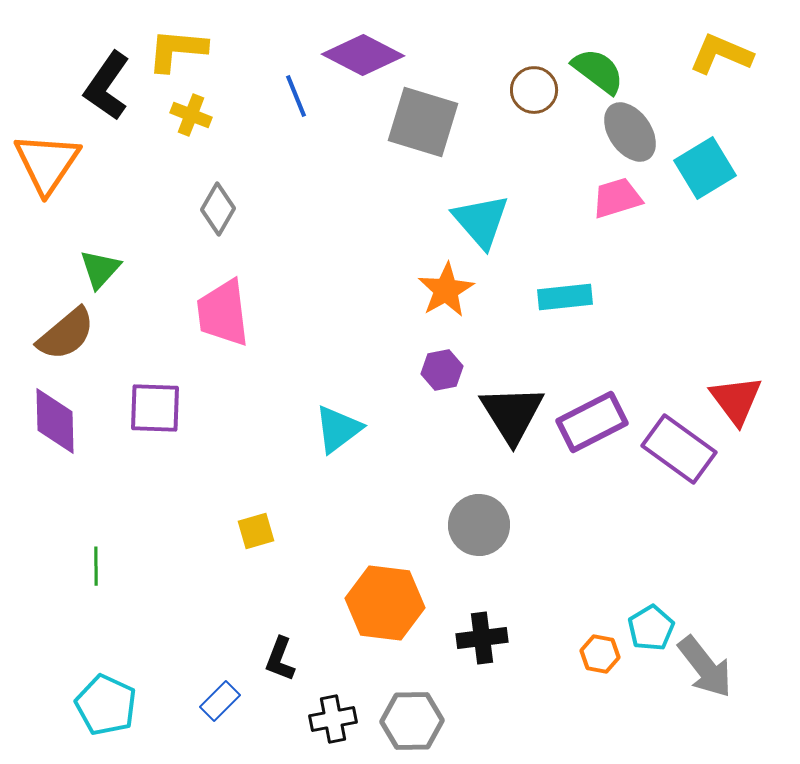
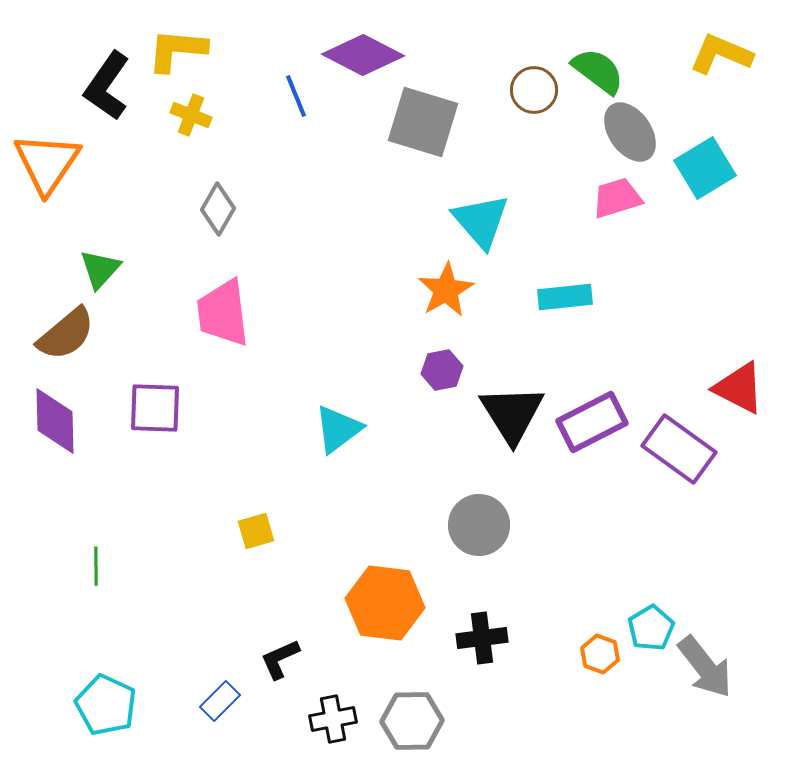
red triangle at (736, 400): moved 3 px right, 12 px up; rotated 26 degrees counterclockwise
orange hexagon at (600, 654): rotated 9 degrees clockwise
black L-shape at (280, 659): rotated 45 degrees clockwise
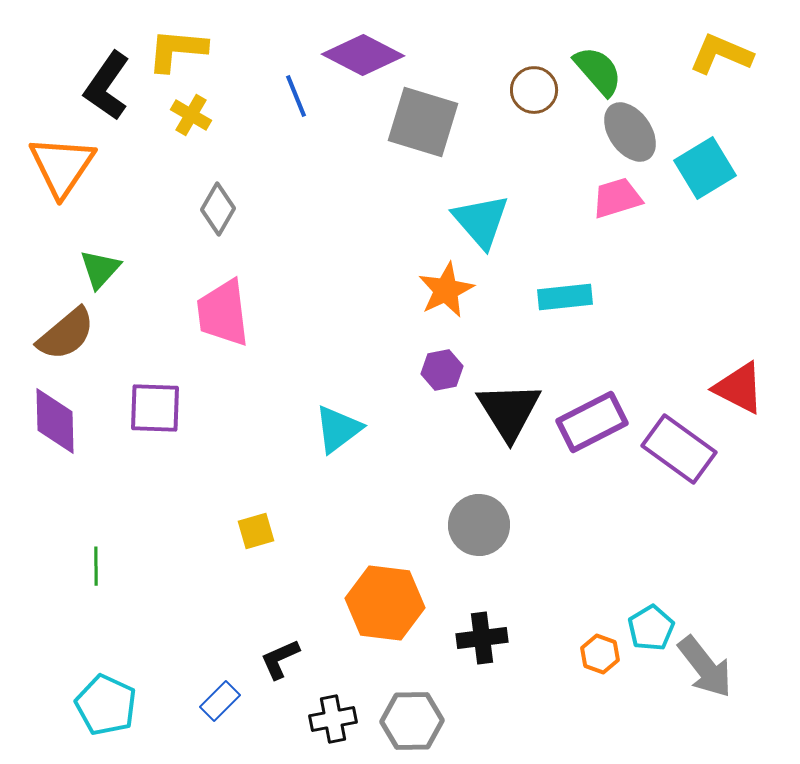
green semicircle at (598, 71): rotated 12 degrees clockwise
yellow cross at (191, 115): rotated 9 degrees clockwise
orange triangle at (47, 163): moved 15 px right, 3 px down
orange star at (446, 290): rotated 4 degrees clockwise
black triangle at (512, 414): moved 3 px left, 3 px up
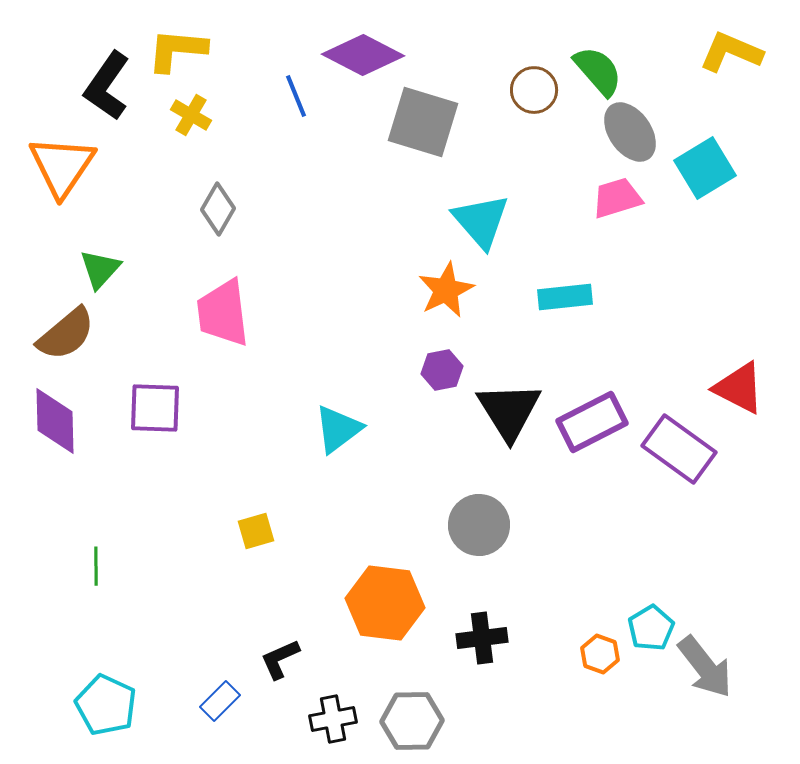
yellow L-shape at (721, 54): moved 10 px right, 2 px up
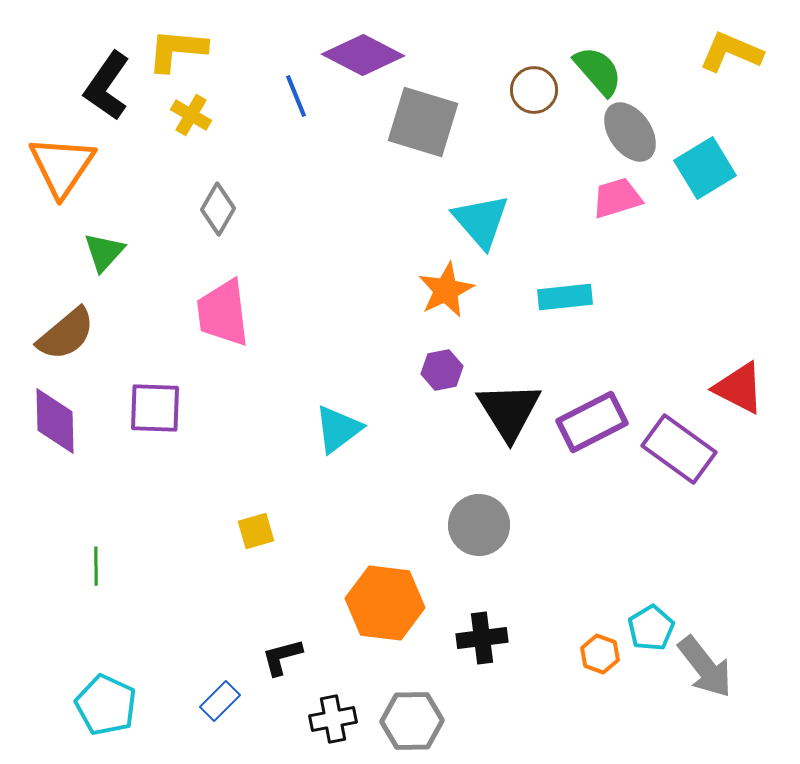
green triangle at (100, 269): moved 4 px right, 17 px up
black L-shape at (280, 659): moved 2 px right, 2 px up; rotated 9 degrees clockwise
